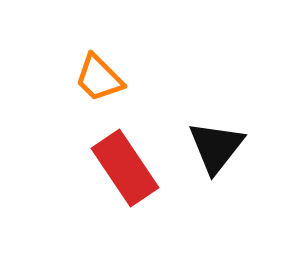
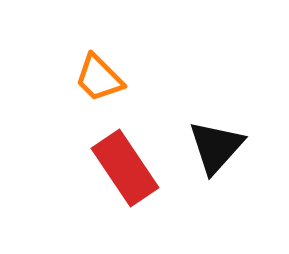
black triangle: rotated 4 degrees clockwise
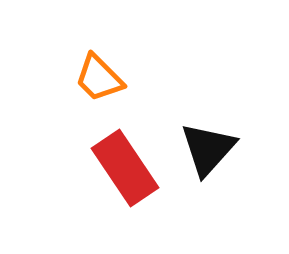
black triangle: moved 8 px left, 2 px down
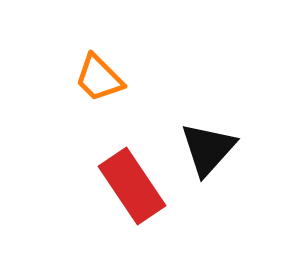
red rectangle: moved 7 px right, 18 px down
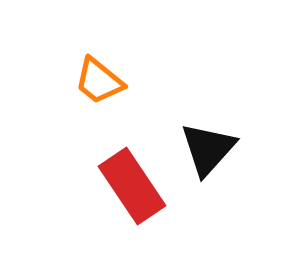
orange trapezoid: moved 3 px down; rotated 6 degrees counterclockwise
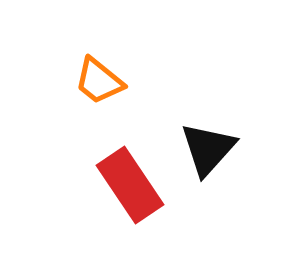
red rectangle: moved 2 px left, 1 px up
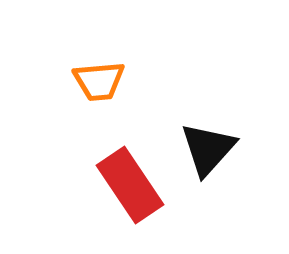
orange trapezoid: rotated 44 degrees counterclockwise
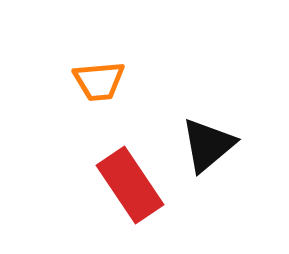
black triangle: moved 4 px up; rotated 8 degrees clockwise
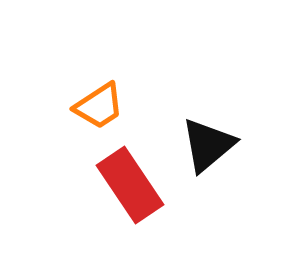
orange trapezoid: moved 25 px down; rotated 28 degrees counterclockwise
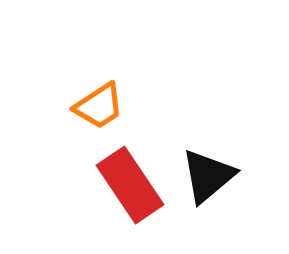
black triangle: moved 31 px down
